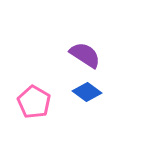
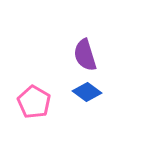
purple semicircle: rotated 140 degrees counterclockwise
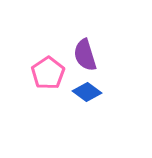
pink pentagon: moved 14 px right, 29 px up; rotated 8 degrees clockwise
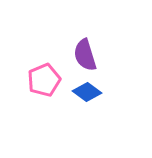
pink pentagon: moved 4 px left, 7 px down; rotated 12 degrees clockwise
